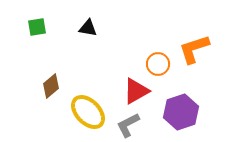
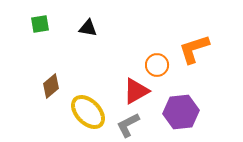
green square: moved 3 px right, 3 px up
orange circle: moved 1 px left, 1 px down
purple hexagon: rotated 12 degrees clockwise
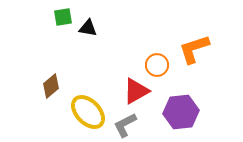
green square: moved 23 px right, 7 px up
gray L-shape: moved 3 px left
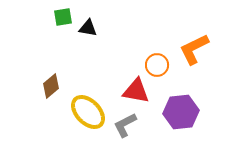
orange L-shape: rotated 8 degrees counterclockwise
red triangle: rotated 40 degrees clockwise
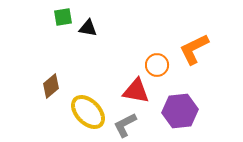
purple hexagon: moved 1 px left, 1 px up
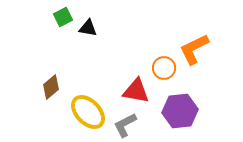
green square: rotated 18 degrees counterclockwise
orange circle: moved 7 px right, 3 px down
brown diamond: moved 1 px down
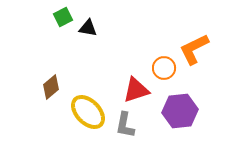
red triangle: moved 1 px up; rotated 28 degrees counterclockwise
gray L-shape: rotated 52 degrees counterclockwise
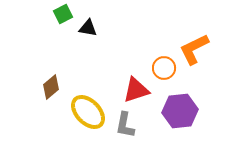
green square: moved 3 px up
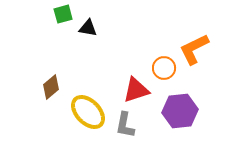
green square: rotated 12 degrees clockwise
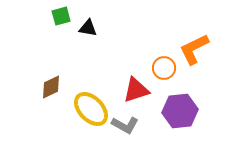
green square: moved 2 px left, 2 px down
brown diamond: rotated 15 degrees clockwise
yellow ellipse: moved 3 px right, 3 px up
gray L-shape: rotated 72 degrees counterclockwise
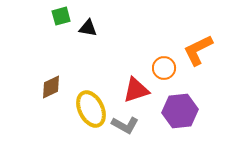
orange L-shape: moved 4 px right, 1 px down
yellow ellipse: rotated 18 degrees clockwise
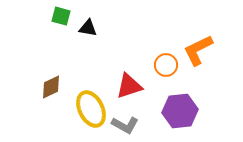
green square: rotated 30 degrees clockwise
orange circle: moved 2 px right, 3 px up
red triangle: moved 7 px left, 4 px up
